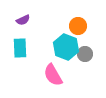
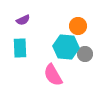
cyan hexagon: rotated 15 degrees counterclockwise
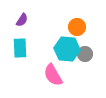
purple semicircle: moved 1 px left; rotated 32 degrees counterclockwise
orange circle: moved 1 px left, 1 px down
cyan hexagon: moved 1 px right, 2 px down
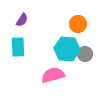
orange circle: moved 1 px right, 3 px up
cyan rectangle: moved 2 px left, 1 px up
pink semicircle: rotated 105 degrees clockwise
